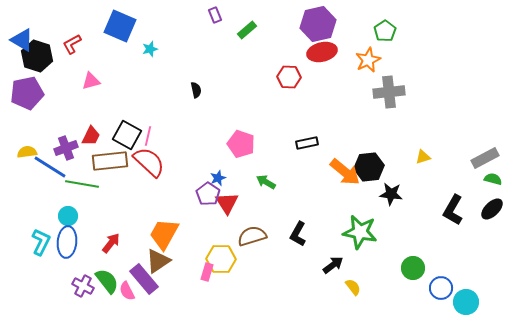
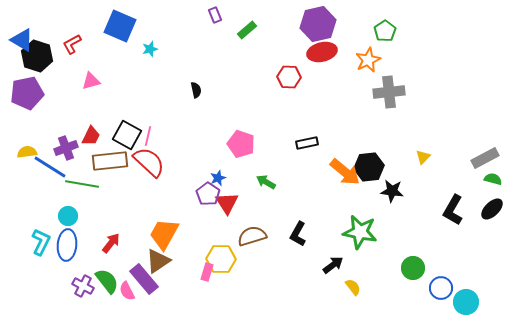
yellow triangle at (423, 157): rotated 28 degrees counterclockwise
black star at (391, 194): moved 1 px right, 3 px up
blue ellipse at (67, 242): moved 3 px down
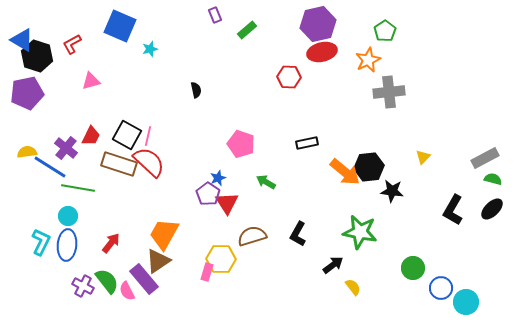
purple cross at (66, 148): rotated 30 degrees counterclockwise
brown rectangle at (110, 161): moved 9 px right, 3 px down; rotated 24 degrees clockwise
green line at (82, 184): moved 4 px left, 4 px down
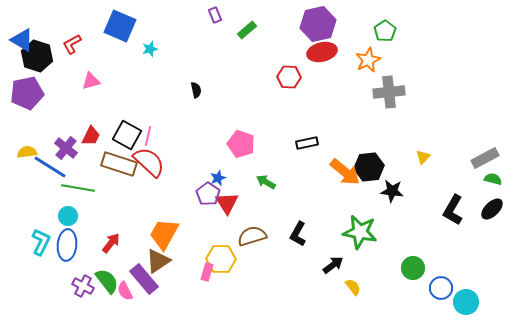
pink semicircle at (127, 291): moved 2 px left
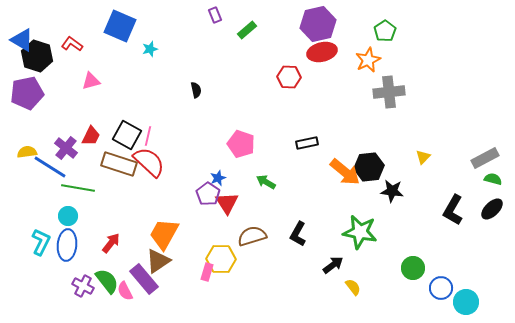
red L-shape at (72, 44): rotated 65 degrees clockwise
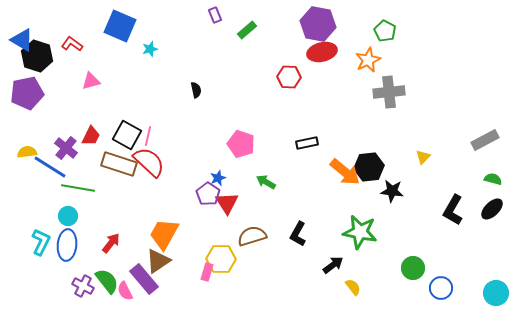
purple hexagon at (318, 24): rotated 24 degrees clockwise
green pentagon at (385, 31): rotated 10 degrees counterclockwise
gray rectangle at (485, 158): moved 18 px up
cyan circle at (466, 302): moved 30 px right, 9 px up
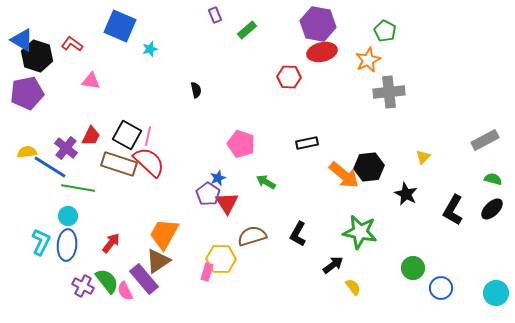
pink triangle at (91, 81): rotated 24 degrees clockwise
orange arrow at (345, 172): moved 1 px left, 3 px down
black star at (392, 191): moved 14 px right, 3 px down; rotated 20 degrees clockwise
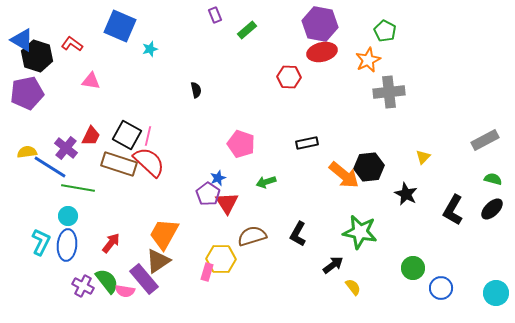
purple hexagon at (318, 24): moved 2 px right
green arrow at (266, 182): rotated 48 degrees counterclockwise
pink semicircle at (125, 291): rotated 54 degrees counterclockwise
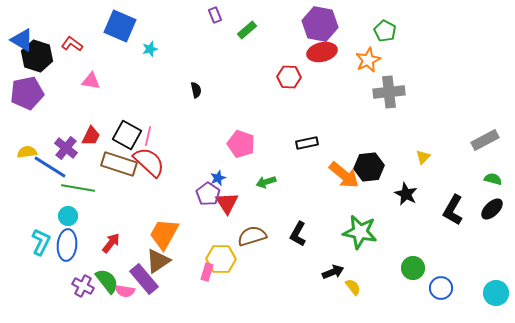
black arrow at (333, 265): moved 7 px down; rotated 15 degrees clockwise
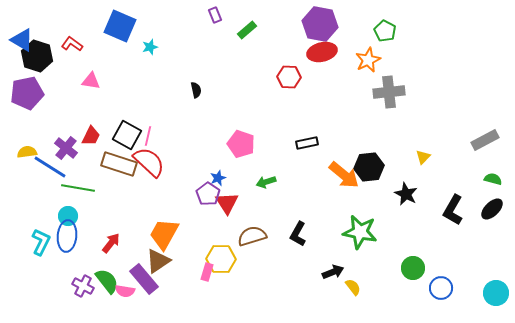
cyan star at (150, 49): moved 2 px up
blue ellipse at (67, 245): moved 9 px up
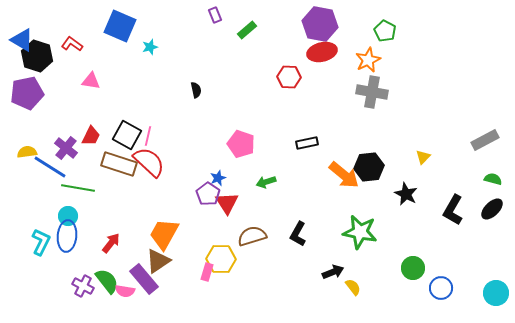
gray cross at (389, 92): moved 17 px left; rotated 16 degrees clockwise
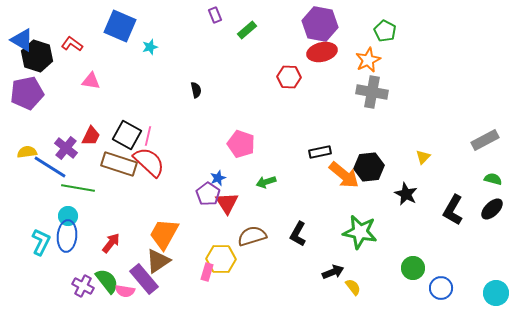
black rectangle at (307, 143): moved 13 px right, 9 px down
